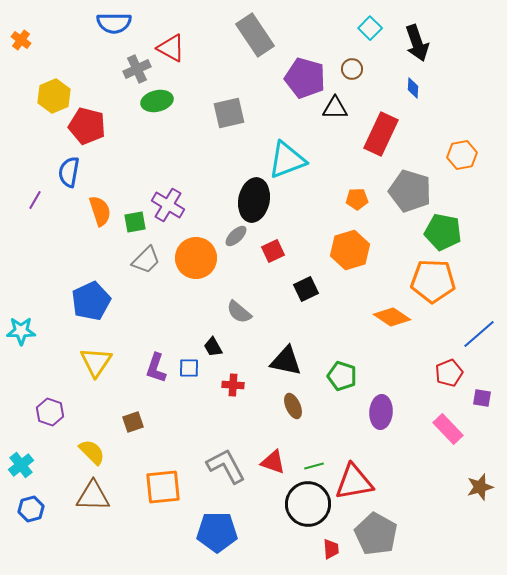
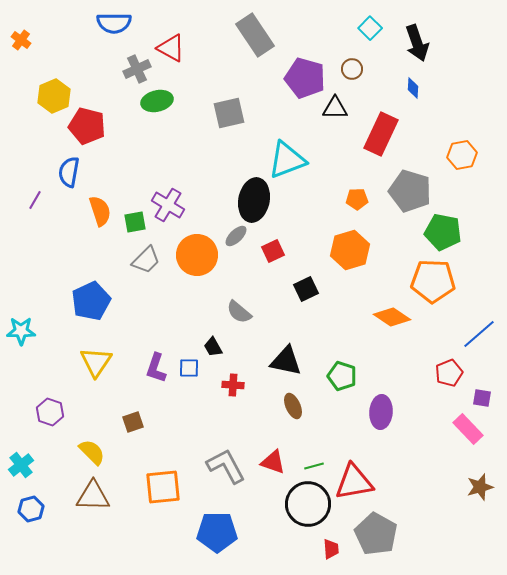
orange circle at (196, 258): moved 1 px right, 3 px up
pink rectangle at (448, 429): moved 20 px right
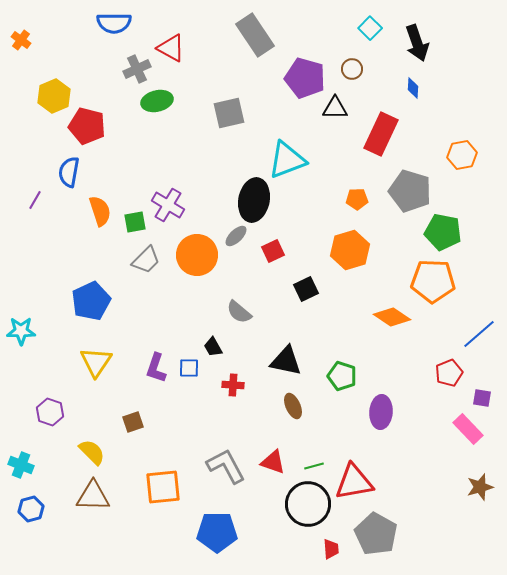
cyan cross at (21, 465): rotated 30 degrees counterclockwise
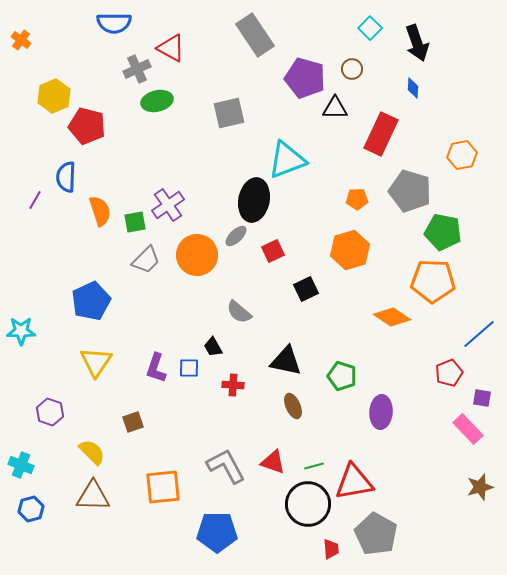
blue semicircle at (69, 172): moved 3 px left, 5 px down; rotated 8 degrees counterclockwise
purple cross at (168, 205): rotated 24 degrees clockwise
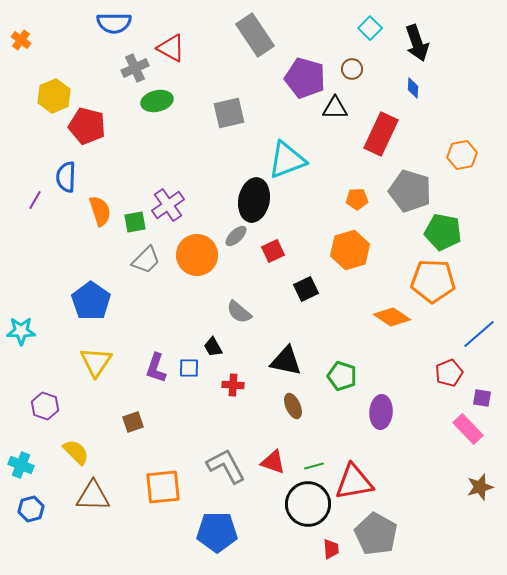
gray cross at (137, 69): moved 2 px left, 1 px up
blue pentagon at (91, 301): rotated 12 degrees counterclockwise
purple hexagon at (50, 412): moved 5 px left, 6 px up
yellow semicircle at (92, 452): moved 16 px left
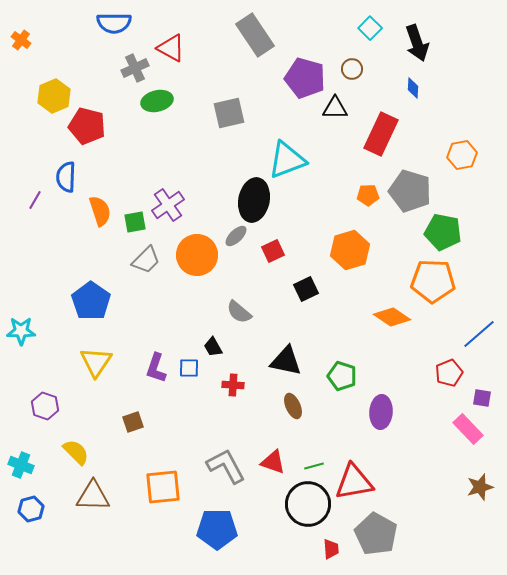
orange pentagon at (357, 199): moved 11 px right, 4 px up
blue pentagon at (217, 532): moved 3 px up
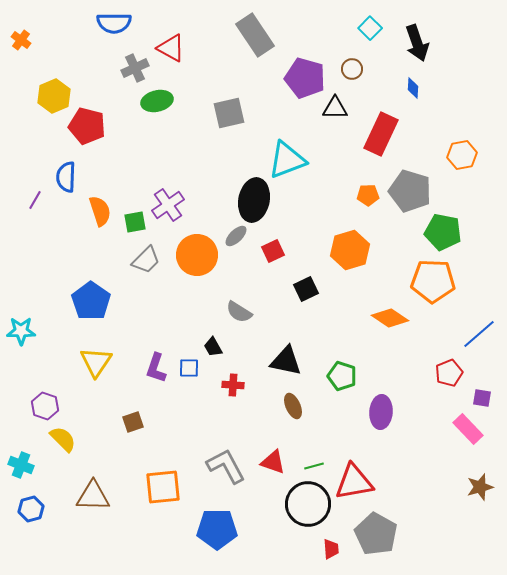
gray semicircle at (239, 312): rotated 8 degrees counterclockwise
orange diamond at (392, 317): moved 2 px left, 1 px down
yellow semicircle at (76, 452): moved 13 px left, 13 px up
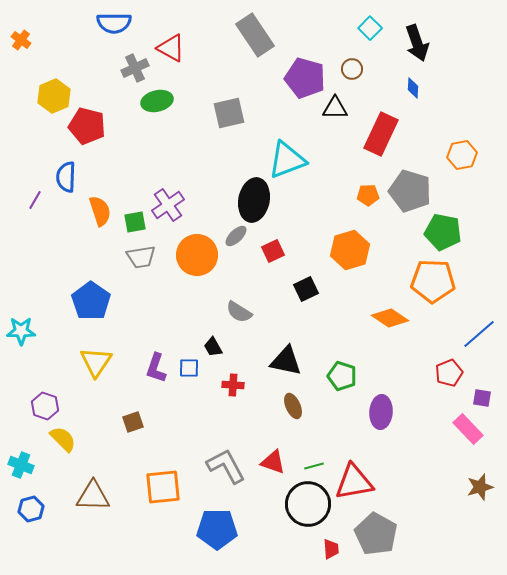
gray trapezoid at (146, 260): moved 5 px left, 3 px up; rotated 36 degrees clockwise
